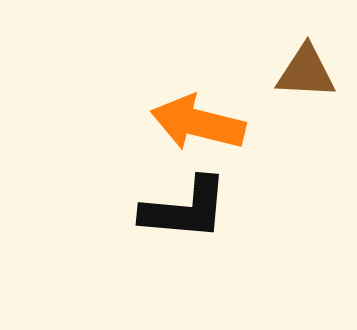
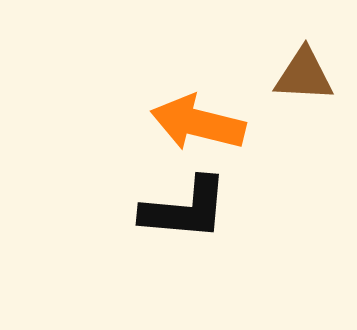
brown triangle: moved 2 px left, 3 px down
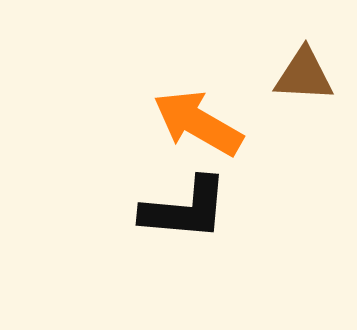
orange arrow: rotated 16 degrees clockwise
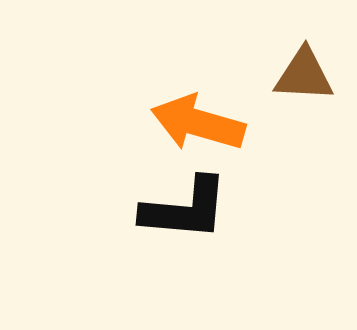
orange arrow: rotated 14 degrees counterclockwise
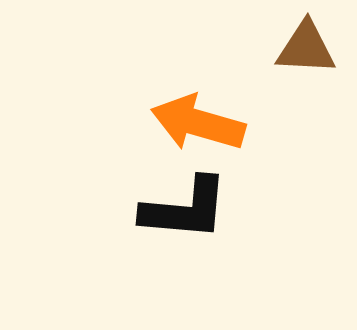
brown triangle: moved 2 px right, 27 px up
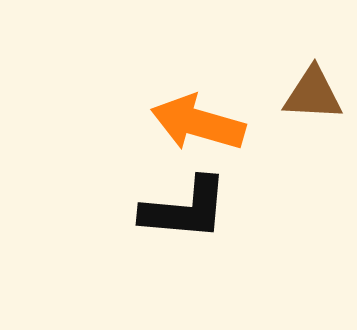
brown triangle: moved 7 px right, 46 px down
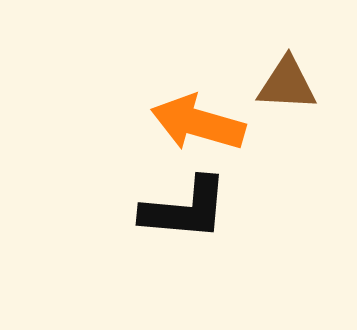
brown triangle: moved 26 px left, 10 px up
